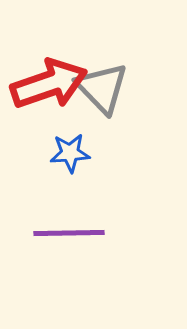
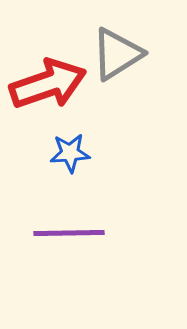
red arrow: moved 1 px left
gray triangle: moved 15 px right, 34 px up; rotated 42 degrees clockwise
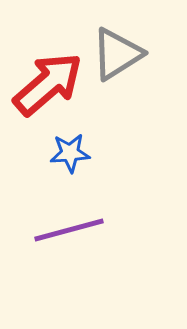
red arrow: rotated 22 degrees counterclockwise
purple line: moved 3 px up; rotated 14 degrees counterclockwise
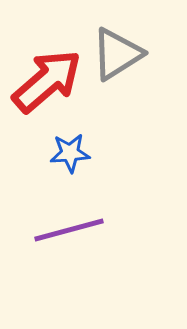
red arrow: moved 1 px left, 3 px up
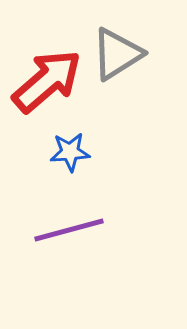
blue star: moved 1 px up
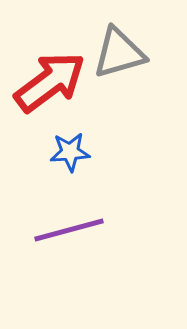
gray triangle: moved 2 px right, 1 px up; rotated 16 degrees clockwise
red arrow: moved 3 px right, 1 px down; rotated 4 degrees clockwise
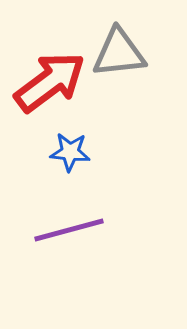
gray triangle: rotated 10 degrees clockwise
blue star: rotated 9 degrees clockwise
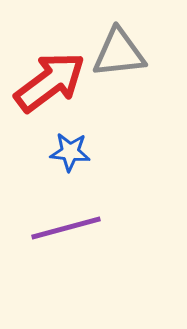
purple line: moved 3 px left, 2 px up
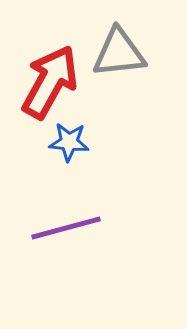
red arrow: rotated 24 degrees counterclockwise
blue star: moved 1 px left, 10 px up
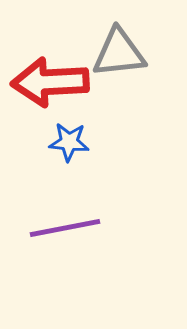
red arrow: rotated 122 degrees counterclockwise
purple line: moved 1 px left; rotated 4 degrees clockwise
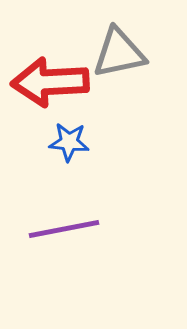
gray triangle: rotated 6 degrees counterclockwise
purple line: moved 1 px left, 1 px down
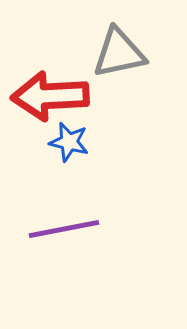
red arrow: moved 14 px down
blue star: rotated 9 degrees clockwise
